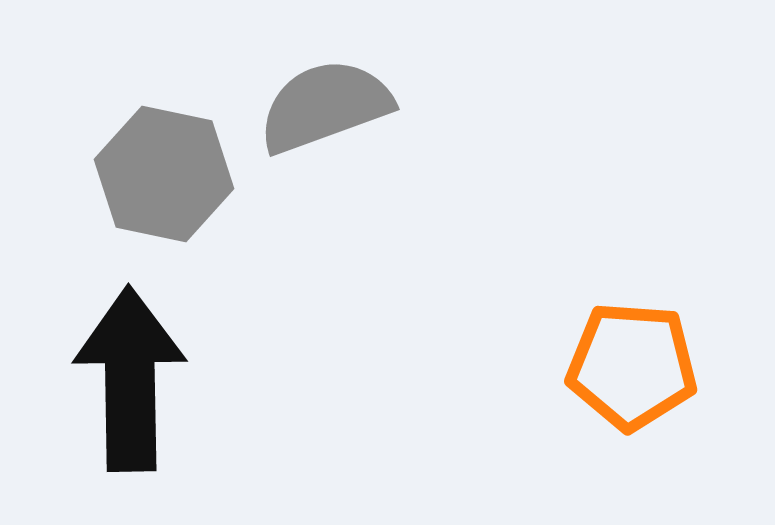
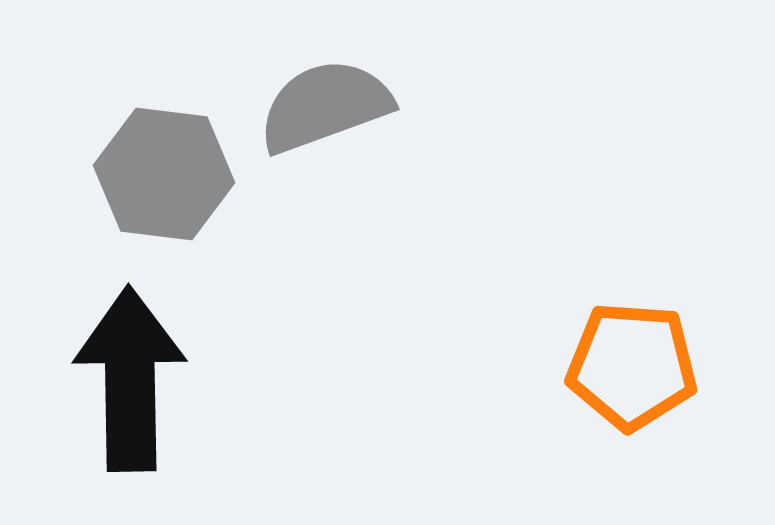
gray hexagon: rotated 5 degrees counterclockwise
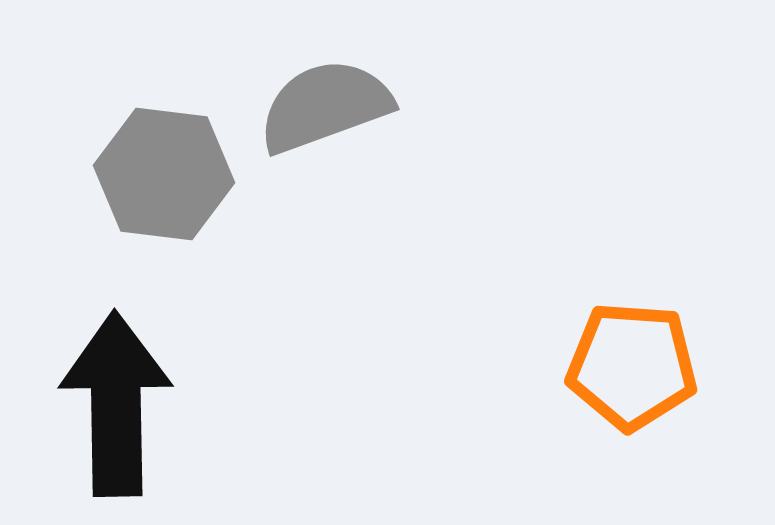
black arrow: moved 14 px left, 25 px down
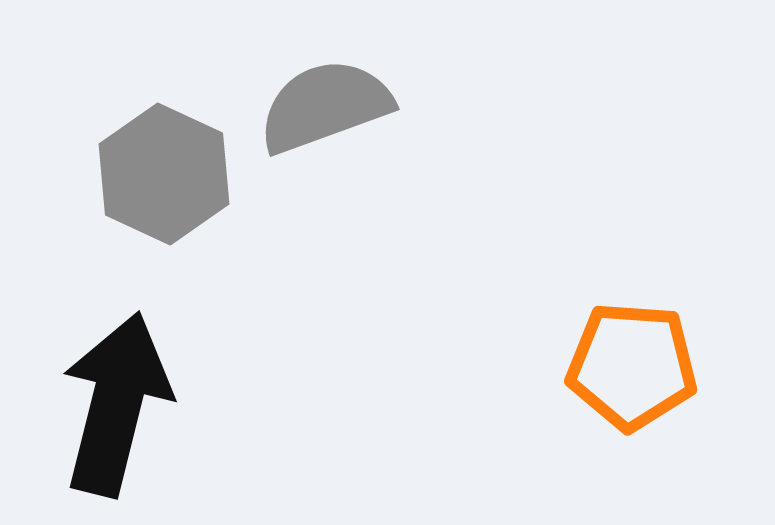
gray hexagon: rotated 18 degrees clockwise
black arrow: rotated 15 degrees clockwise
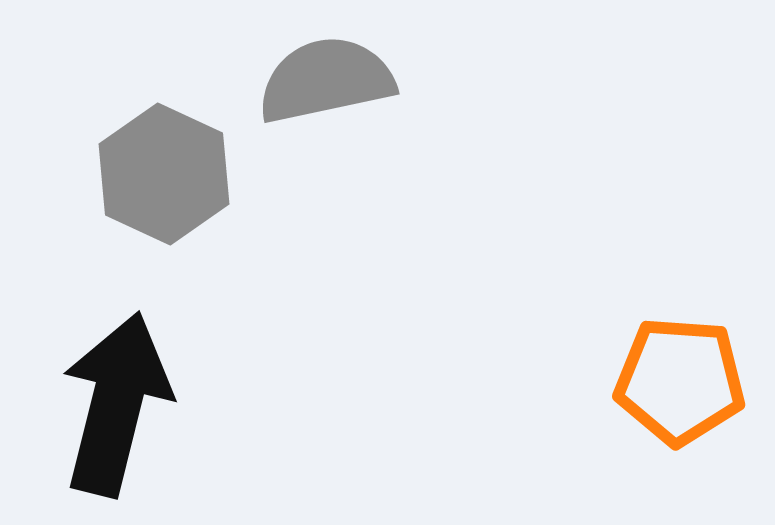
gray semicircle: moved 1 px right, 26 px up; rotated 8 degrees clockwise
orange pentagon: moved 48 px right, 15 px down
